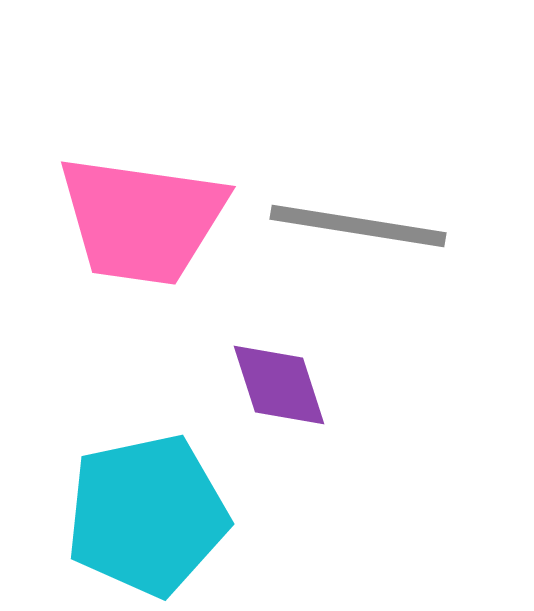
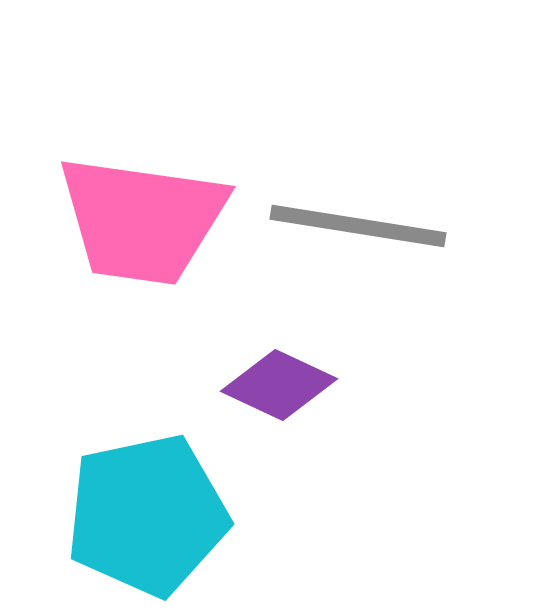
purple diamond: rotated 47 degrees counterclockwise
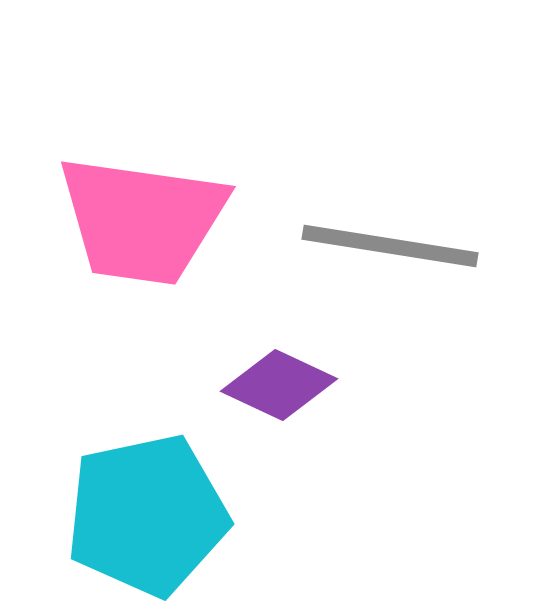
gray line: moved 32 px right, 20 px down
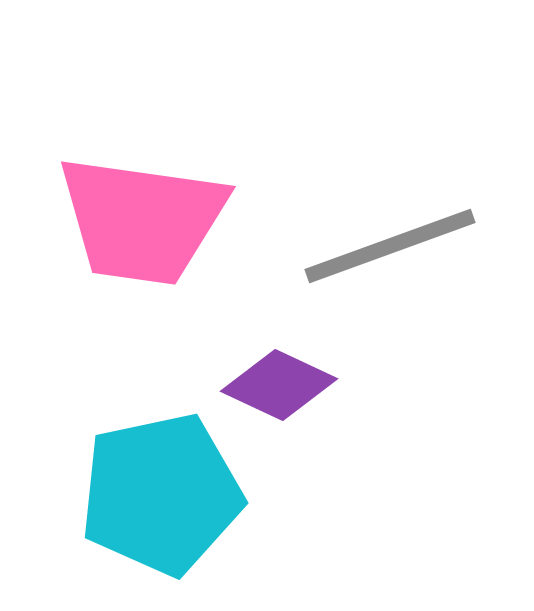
gray line: rotated 29 degrees counterclockwise
cyan pentagon: moved 14 px right, 21 px up
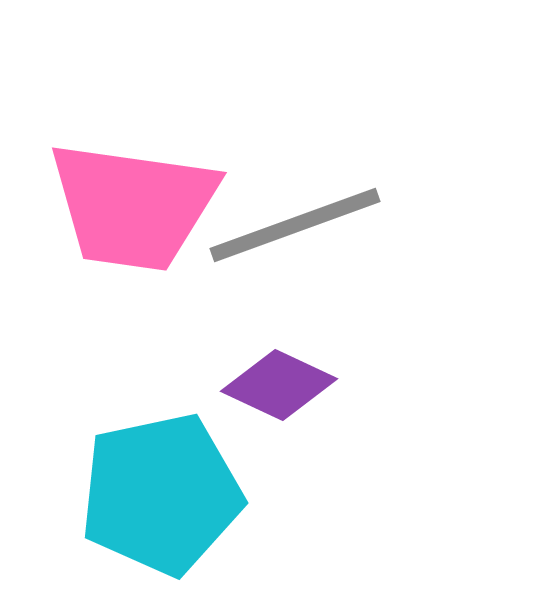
pink trapezoid: moved 9 px left, 14 px up
gray line: moved 95 px left, 21 px up
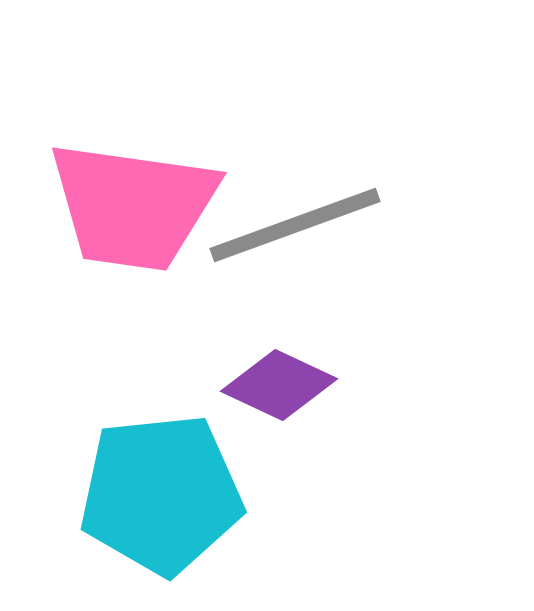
cyan pentagon: rotated 6 degrees clockwise
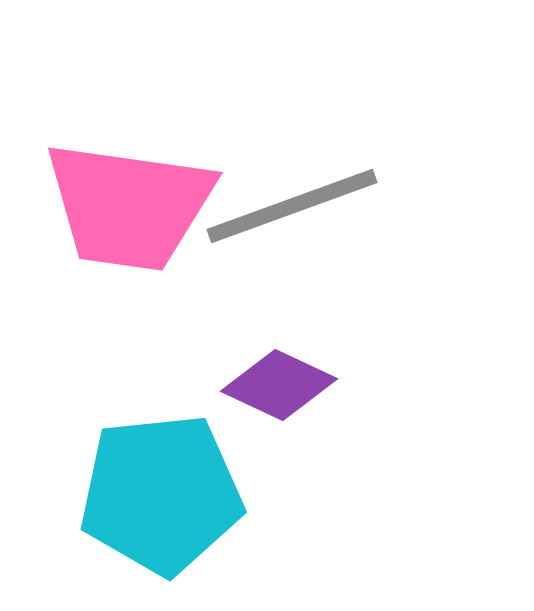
pink trapezoid: moved 4 px left
gray line: moved 3 px left, 19 px up
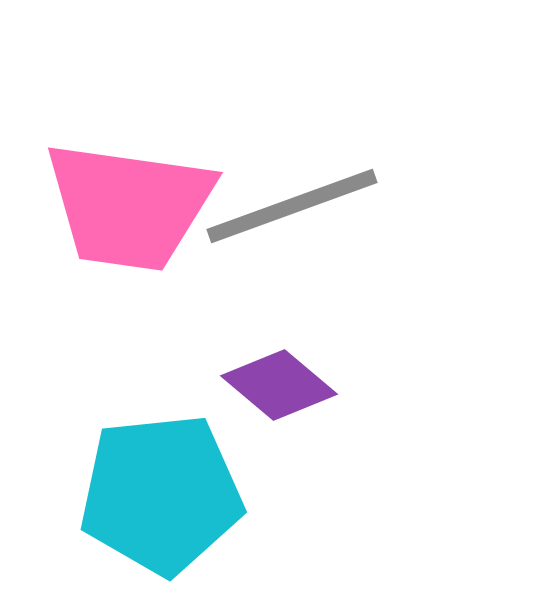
purple diamond: rotated 15 degrees clockwise
